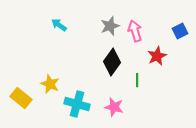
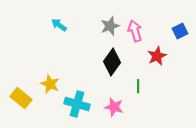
green line: moved 1 px right, 6 px down
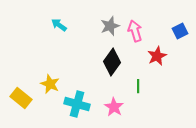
pink star: rotated 18 degrees clockwise
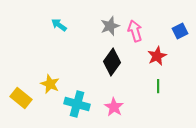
green line: moved 20 px right
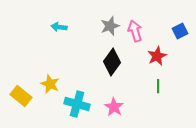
cyan arrow: moved 2 px down; rotated 28 degrees counterclockwise
yellow rectangle: moved 2 px up
